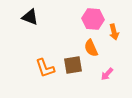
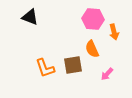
orange semicircle: moved 1 px right, 1 px down
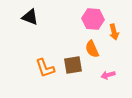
pink arrow: moved 1 px right, 1 px down; rotated 32 degrees clockwise
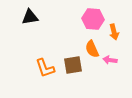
black triangle: rotated 30 degrees counterclockwise
pink arrow: moved 2 px right, 15 px up; rotated 24 degrees clockwise
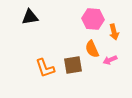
pink arrow: rotated 32 degrees counterclockwise
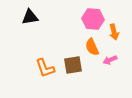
orange semicircle: moved 2 px up
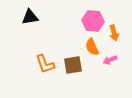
pink hexagon: moved 2 px down
orange arrow: moved 1 px down
orange L-shape: moved 4 px up
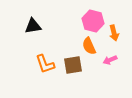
black triangle: moved 3 px right, 9 px down
pink hexagon: rotated 10 degrees clockwise
orange semicircle: moved 3 px left, 1 px up
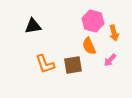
pink arrow: rotated 24 degrees counterclockwise
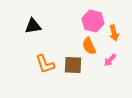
brown square: rotated 12 degrees clockwise
